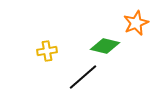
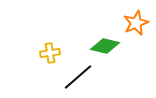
yellow cross: moved 3 px right, 2 px down
black line: moved 5 px left
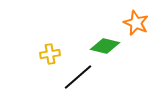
orange star: rotated 25 degrees counterclockwise
yellow cross: moved 1 px down
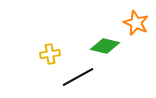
black line: rotated 12 degrees clockwise
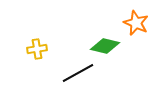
yellow cross: moved 13 px left, 5 px up
black line: moved 4 px up
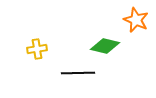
orange star: moved 3 px up
black line: rotated 28 degrees clockwise
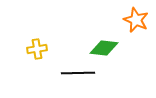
green diamond: moved 1 px left, 2 px down; rotated 8 degrees counterclockwise
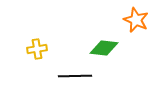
black line: moved 3 px left, 3 px down
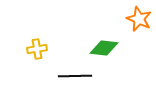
orange star: moved 3 px right, 1 px up
